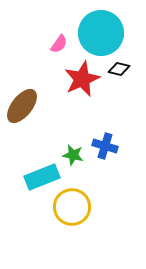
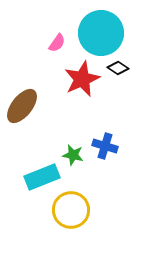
pink semicircle: moved 2 px left, 1 px up
black diamond: moved 1 px left, 1 px up; rotated 20 degrees clockwise
yellow circle: moved 1 px left, 3 px down
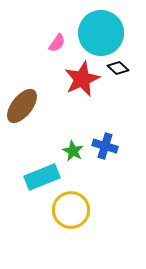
black diamond: rotated 10 degrees clockwise
green star: moved 4 px up; rotated 15 degrees clockwise
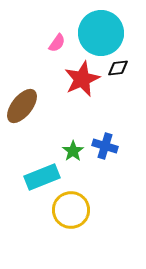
black diamond: rotated 50 degrees counterclockwise
green star: rotated 10 degrees clockwise
